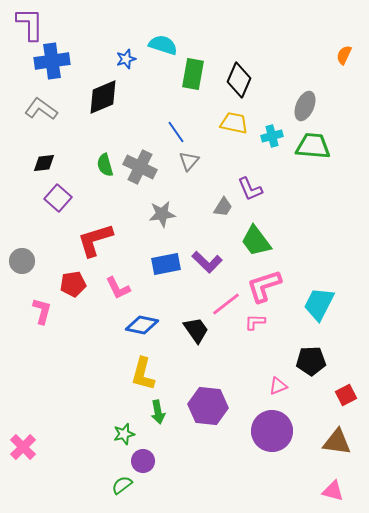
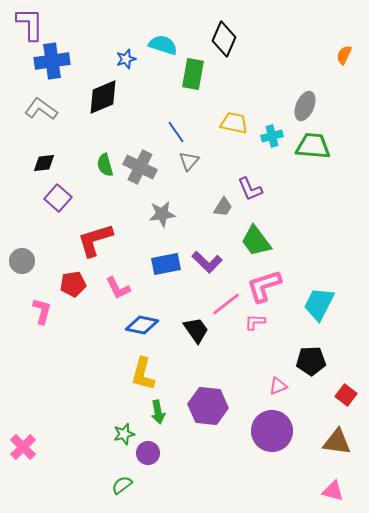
black diamond at (239, 80): moved 15 px left, 41 px up
red square at (346, 395): rotated 25 degrees counterclockwise
purple circle at (143, 461): moved 5 px right, 8 px up
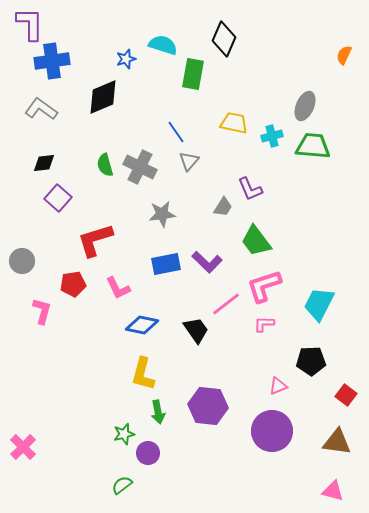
pink L-shape at (255, 322): moved 9 px right, 2 px down
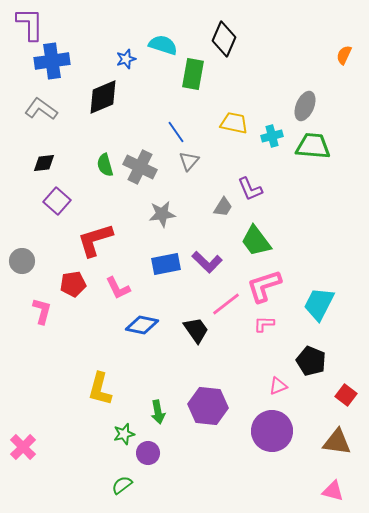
purple square at (58, 198): moved 1 px left, 3 px down
black pentagon at (311, 361): rotated 24 degrees clockwise
yellow L-shape at (143, 374): moved 43 px left, 15 px down
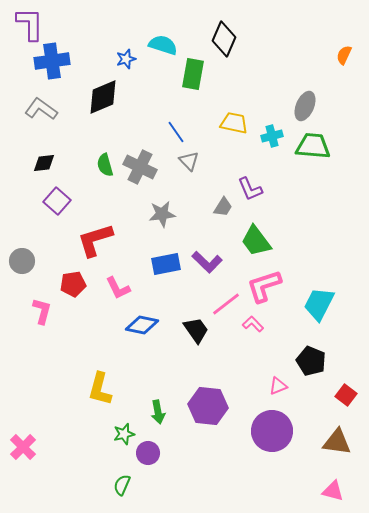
gray triangle at (189, 161): rotated 25 degrees counterclockwise
pink L-shape at (264, 324): moved 11 px left; rotated 45 degrees clockwise
green semicircle at (122, 485): rotated 30 degrees counterclockwise
